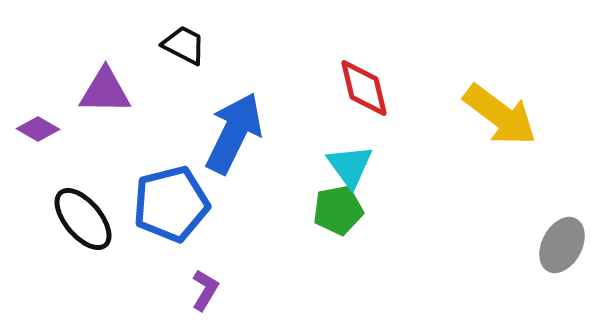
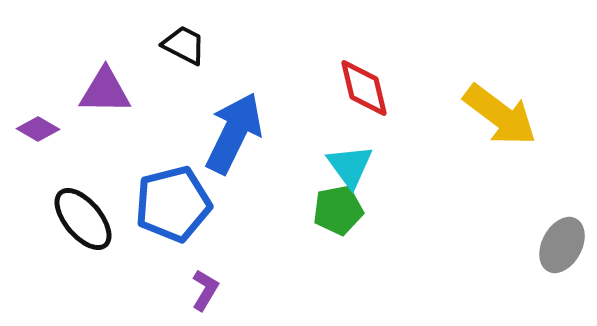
blue pentagon: moved 2 px right
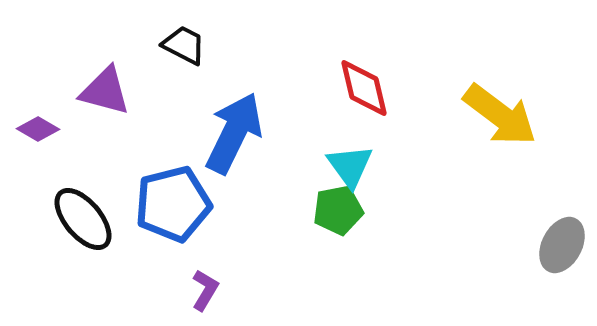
purple triangle: rotated 14 degrees clockwise
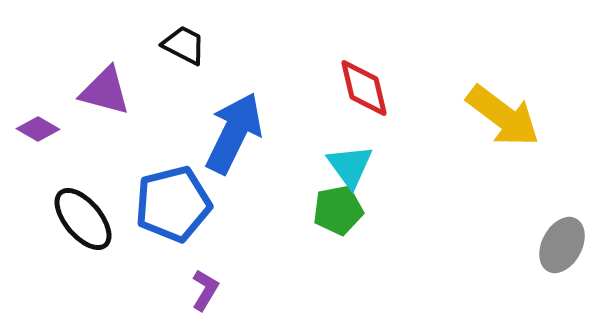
yellow arrow: moved 3 px right, 1 px down
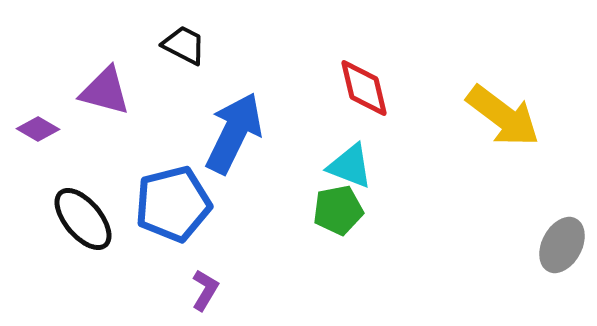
cyan triangle: rotated 33 degrees counterclockwise
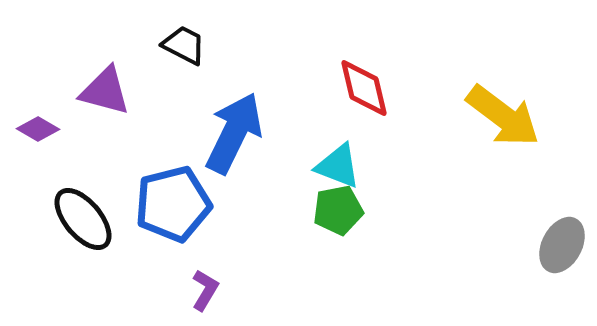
cyan triangle: moved 12 px left
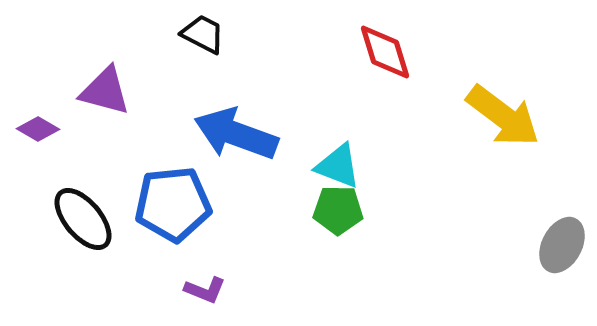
black trapezoid: moved 19 px right, 11 px up
red diamond: moved 21 px right, 36 px up; rotated 4 degrees counterclockwise
blue arrow: moved 2 px right, 1 px down; rotated 96 degrees counterclockwise
blue pentagon: rotated 8 degrees clockwise
green pentagon: rotated 12 degrees clockwise
purple L-shape: rotated 81 degrees clockwise
